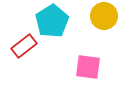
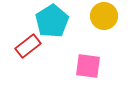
red rectangle: moved 4 px right
pink square: moved 1 px up
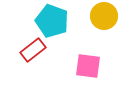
cyan pentagon: rotated 20 degrees counterclockwise
red rectangle: moved 5 px right, 4 px down
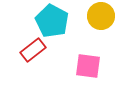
yellow circle: moved 3 px left
cyan pentagon: rotated 8 degrees clockwise
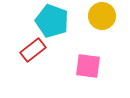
yellow circle: moved 1 px right
cyan pentagon: rotated 8 degrees counterclockwise
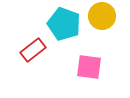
cyan pentagon: moved 12 px right, 3 px down
pink square: moved 1 px right, 1 px down
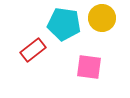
yellow circle: moved 2 px down
cyan pentagon: rotated 12 degrees counterclockwise
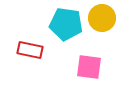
cyan pentagon: moved 2 px right
red rectangle: moved 3 px left; rotated 50 degrees clockwise
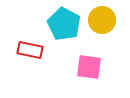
yellow circle: moved 2 px down
cyan pentagon: moved 2 px left; rotated 20 degrees clockwise
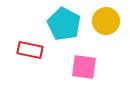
yellow circle: moved 4 px right, 1 px down
pink square: moved 5 px left
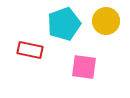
cyan pentagon: rotated 24 degrees clockwise
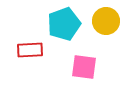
red rectangle: rotated 15 degrees counterclockwise
